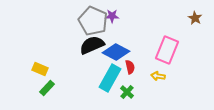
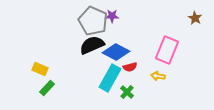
red semicircle: rotated 88 degrees clockwise
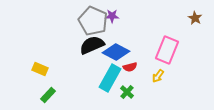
yellow arrow: rotated 64 degrees counterclockwise
green rectangle: moved 1 px right, 7 px down
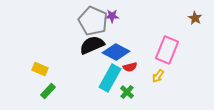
green rectangle: moved 4 px up
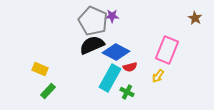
green cross: rotated 16 degrees counterclockwise
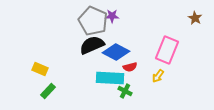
cyan rectangle: rotated 64 degrees clockwise
green cross: moved 2 px left, 1 px up
